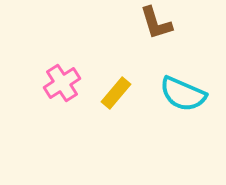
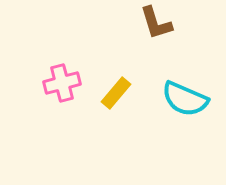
pink cross: rotated 18 degrees clockwise
cyan semicircle: moved 2 px right, 5 px down
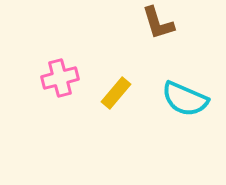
brown L-shape: moved 2 px right
pink cross: moved 2 px left, 5 px up
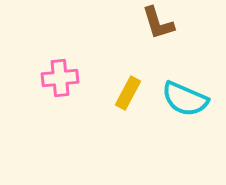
pink cross: rotated 9 degrees clockwise
yellow rectangle: moved 12 px right; rotated 12 degrees counterclockwise
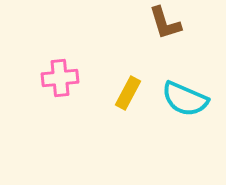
brown L-shape: moved 7 px right
